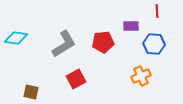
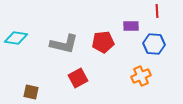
gray L-shape: rotated 44 degrees clockwise
red square: moved 2 px right, 1 px up
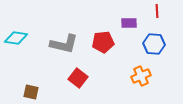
purple rectangle: moved 2 px left, 3 px up
red square: rotated 24 degrees counterclockwise
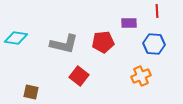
red square: moved 1 px right, 2 px up
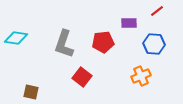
red line: rotated 56 degrees clockwise
gray L-shape: rotated 96 degrees clockwise
red square: moved 3 px right, 1 px down
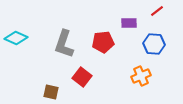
cyan diamond: rotated 15 degrees clockwise
brown square: moved 20 px right
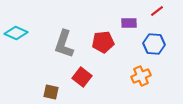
cyan diamond: moved 5 px up
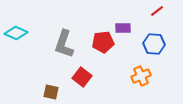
purple rectangle: moved 6 px left, 5 px down
